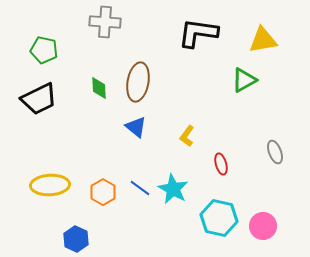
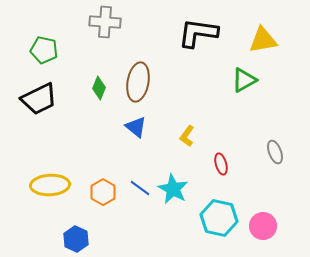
green diamond: rotated 25 degrees clockwise
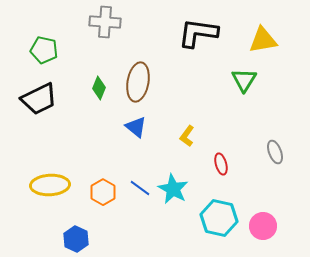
green triangle: rotated 28 degrees counterclockwise
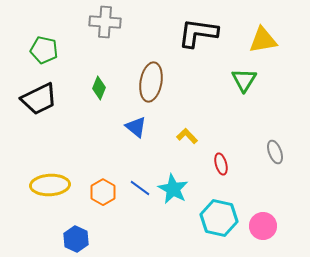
brown ellipse: moved 13 px right
yellow L-shape: rotated 100 degrees clockwise
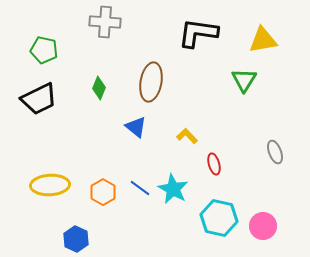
red ellipse: moved 7 px left
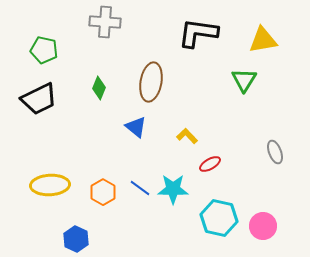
red ellipse: moved 4 px left; rotated 75 degrees clockwise
cyan star: rotated 28 degrees counterclockwise
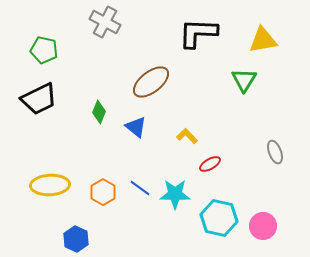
gray cross: rotated 24 degrees clockwise
black L-shape: rotated 6 degrees counterclockwise
brown ellipse: rotated 42 degrees clockwise
green diamond: moved 24 px down
cyan star: moved 2 px right, 5 px down
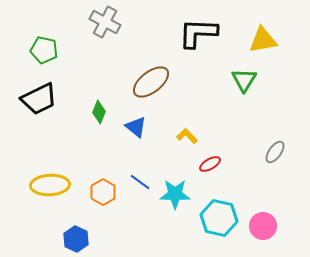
gray ellipse: rotated 55 degrees clockwise
blue line: moved 6 px up
